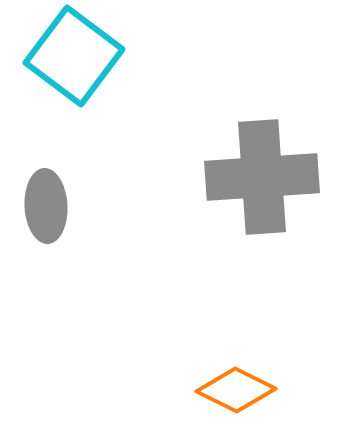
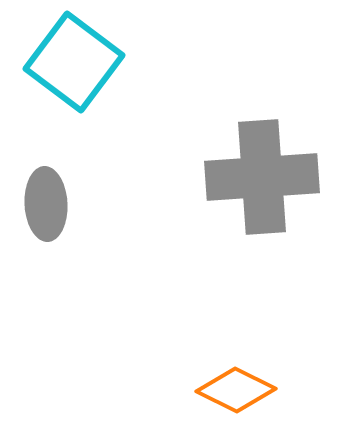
cyan square: moved 6 px down
gray ellipse: moved 2 px up
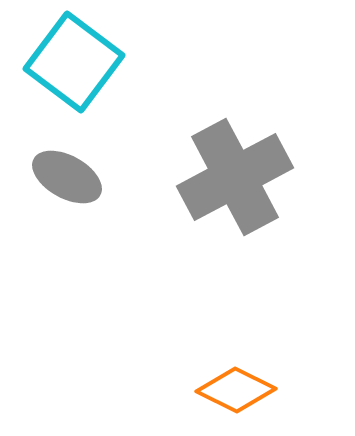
gray cross: moved 27 px left; rotated 24 degrees counterclockwise
gray ellipse: moved 21 px right, 27 px up; rotated 58 degrees counterclockwise
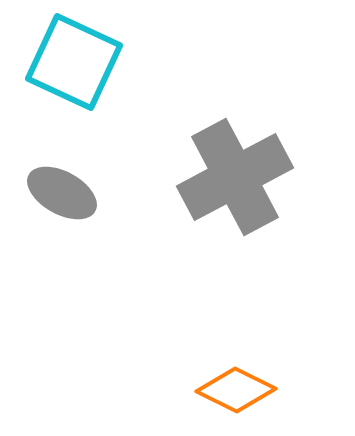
cyan square: rotated 12 degrees counterclockwise
gray ellipse: moved 5 px left, 16 px down
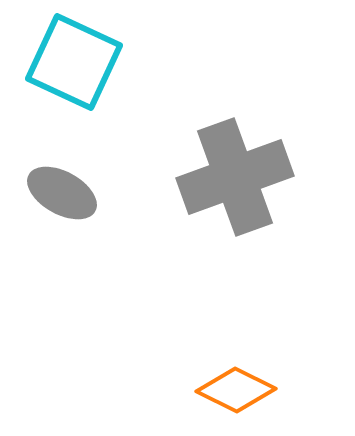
gray cross: rotated 8 degrees clockwise
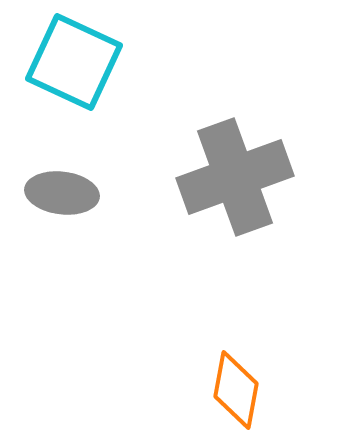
gray ellipse: rotated 22 degrees counterclockwise
orange diamond: rotated 74 degrees clockwise
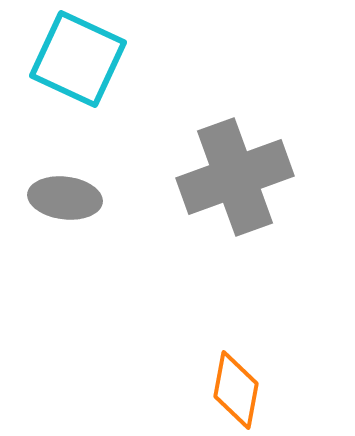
cyan square: moved 4 px right, 3 px up
gray ellipse: moved 3 px right, 5 px down
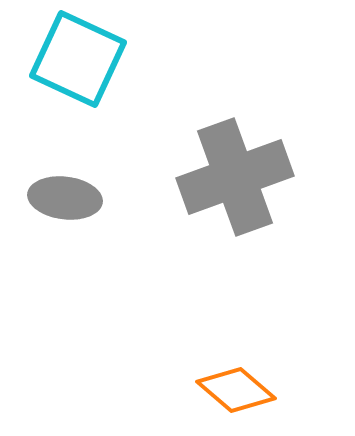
orange diamond: rotated 60 degrees counterclockwise
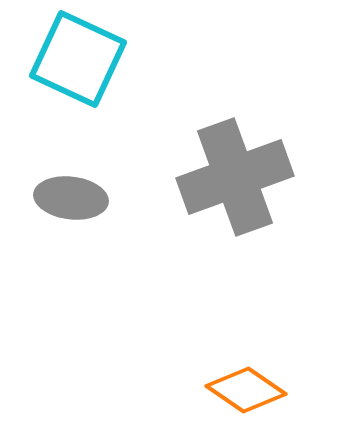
gray ellipse: moved 6 px right
orange diamond: moved 10 px right; rotated 6 degrees counterclockwise
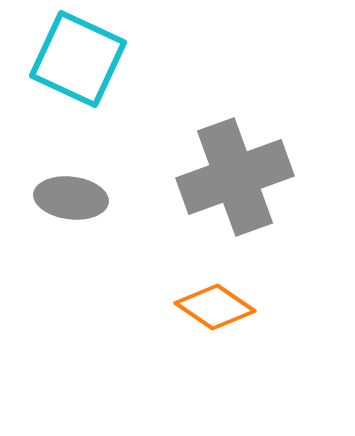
orange diamond: moved 31 px left, 83 px up
